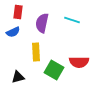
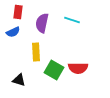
red semicircle: moved 1 px left, 6 px down
black triangle: moved 1 px right, 3 px down; rotated 32 degrees clockwise
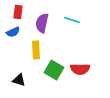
yellow rectangle: moved 2 px up
red semicircle: moved 2 px right, 1 px down
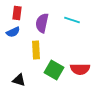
red rectangle: moved 1 px left, 1 px down
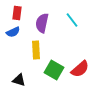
cyan line: rotated 35 degrees clockwise
red semicircle: rotated 42 degrees counterclockwise
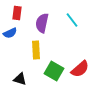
blue semicircle: moved 3 px left, 1 px down
green square: moved 1 px down
black triangle: moved 1 px right, 1 px up
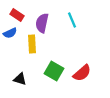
red rectangle: moved 2 px down; rotated 64 degrees counterclockwise
cyan line: rotated 14 degrees clockwise
yellow rectangle: moved 4 px left, 6 px up
red semicircle: moved 2 px right, 4 px down
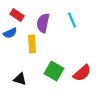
purple semicircle: moved 1 px right
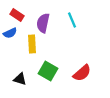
green square: moved 6 px left
